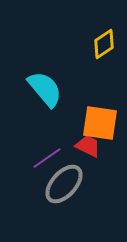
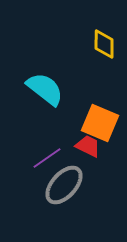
yellow diamond: rotated 56 degrees counterclockwise
cyan semicircle: rotated 12 degrees counterclockwise
orange square: rotated 15 degrees clockwise
gray ellipse: moved 1 px down
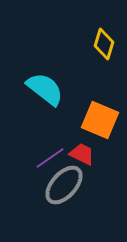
yellow diamond: rotated 16 degrees clockwise
orange square: moved 3 px up
red trapezoid: moved 6 px left, 8 px down
purple line: moved 3 px right
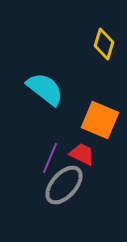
purple line: rotated 32 degrees counterclockwise
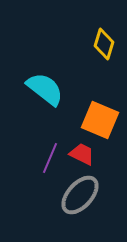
gray ellipse: moved 16 px right, 10 px down
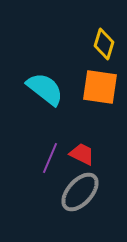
orange square: moved 33 px up; rotated 15 degrees counterclockwise
gray ellipse: moved 3 px up
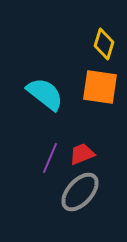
cyan semicircle: moved 5 px down
red trapezoid: rotated 48 degrees counterclockwise
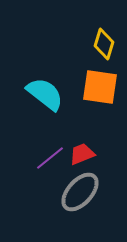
purple line: rotated 28 degrees clockwise
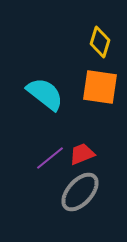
yellow diamond: moved 4 px left, 2 px up
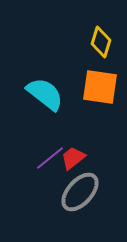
yellow diamond: moved 1 px right
red trapezoid: moved 9 px left, 4 px down; rotated 16 degrees counterclockwise
